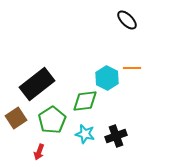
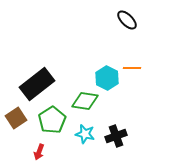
green diamond: rotated 16 degrees clockwise
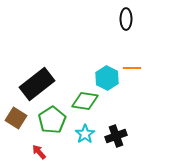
black ellipse: moved 1 px left, 1 px up; rotated 45 degrees clockwise
brown square: rotated 25 degrees counterclockwise
cyan star: rotated 24 degrees clockwise
red arrow: rotated 119 degrees clockwise
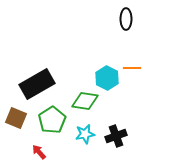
black rectangle: rotated 8 degrees clockwise
brown square: rotated 10 degrees counterclockwise
cyan star: rotated 24 degrees clockwise
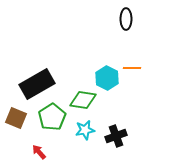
green diamond: moved 2 px left, 1 px up
green pentagon: moved 3 px up
cyan star: moved 4 px up
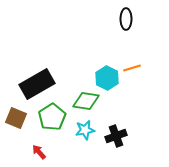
orange line: rotated 18 degrees counterclockwise
green diamond: moved 3 px right, 1 px down
